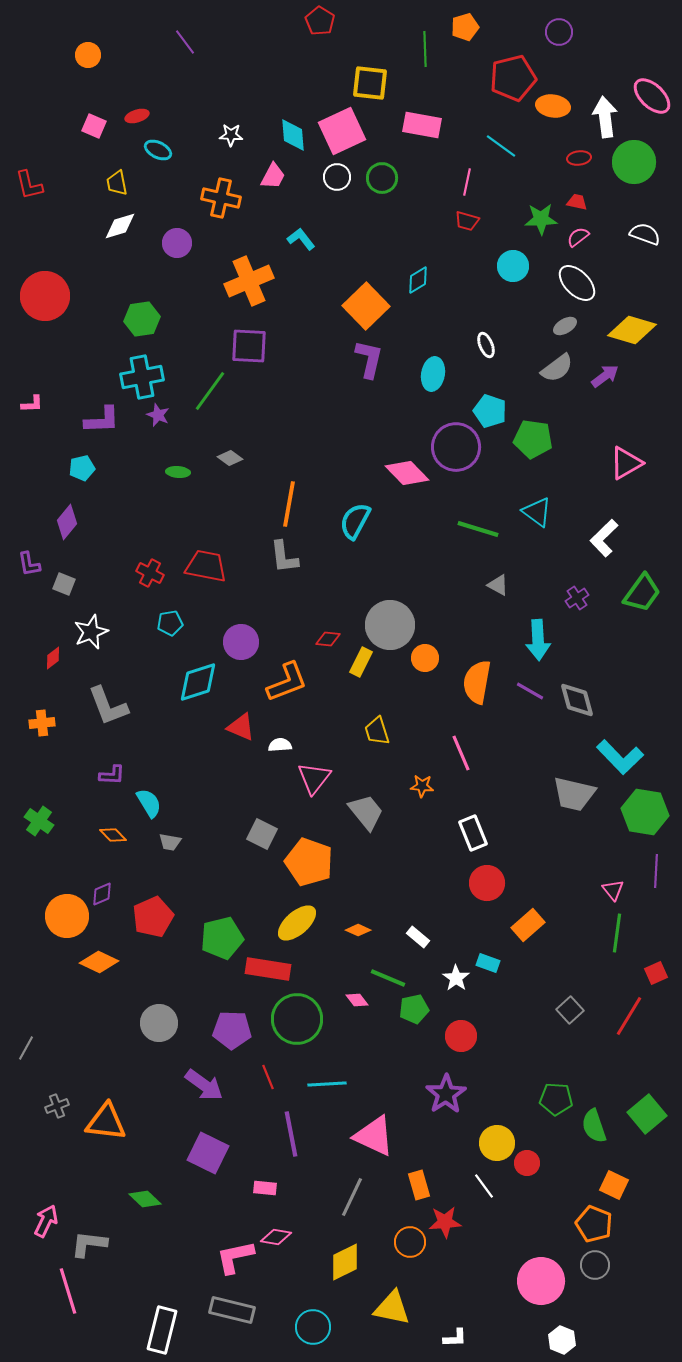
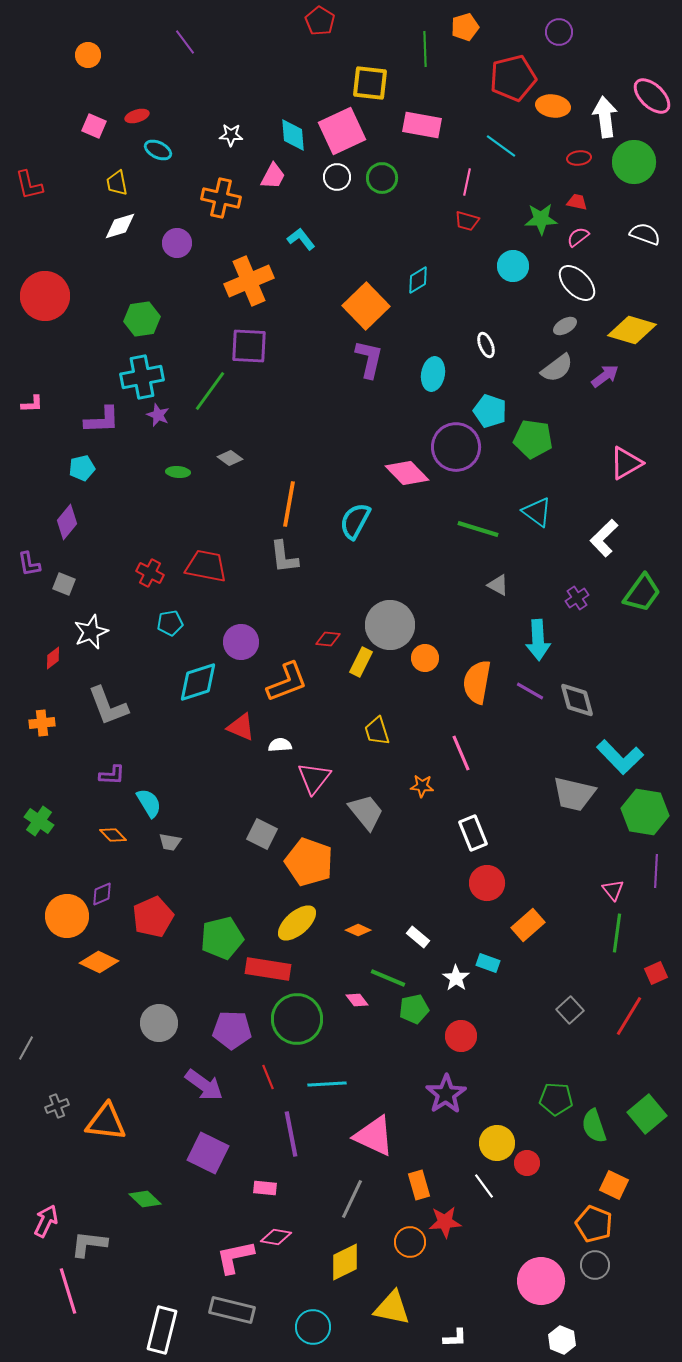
gray line at (352, 1197): moved 2 px down
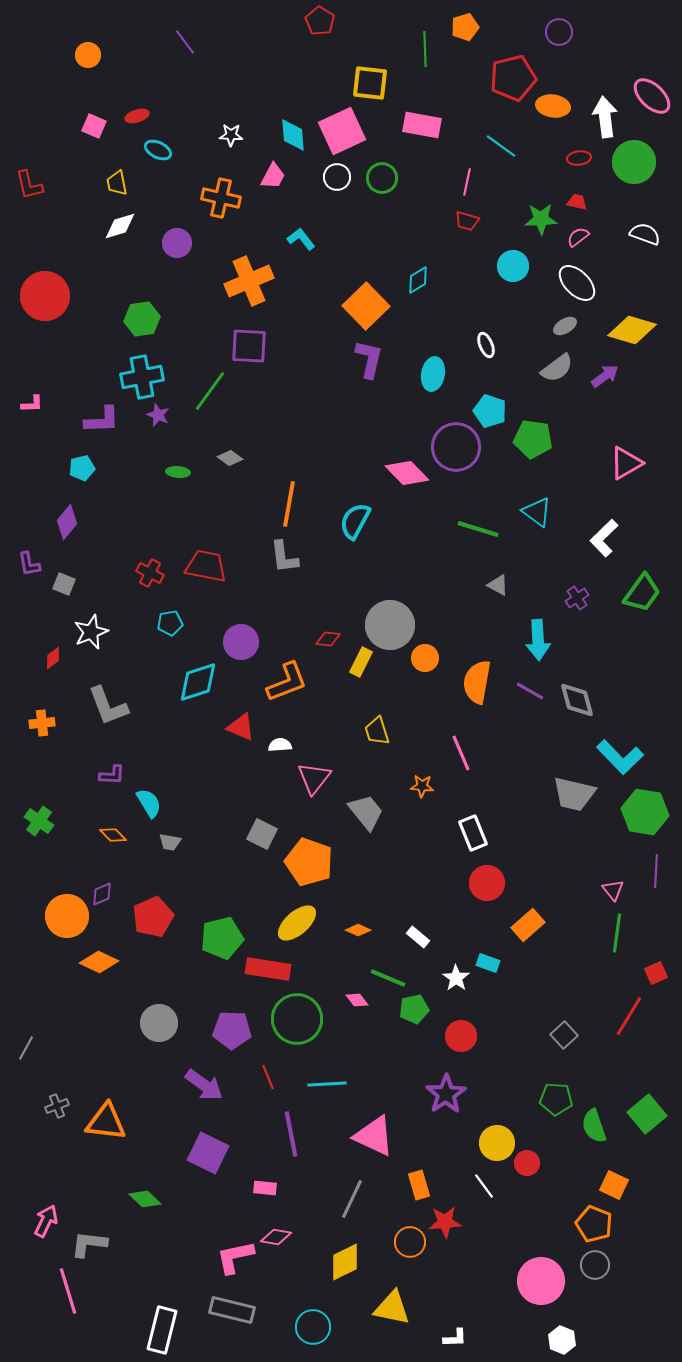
gray square at (570, 1010): moved 6 px left, 25 px down
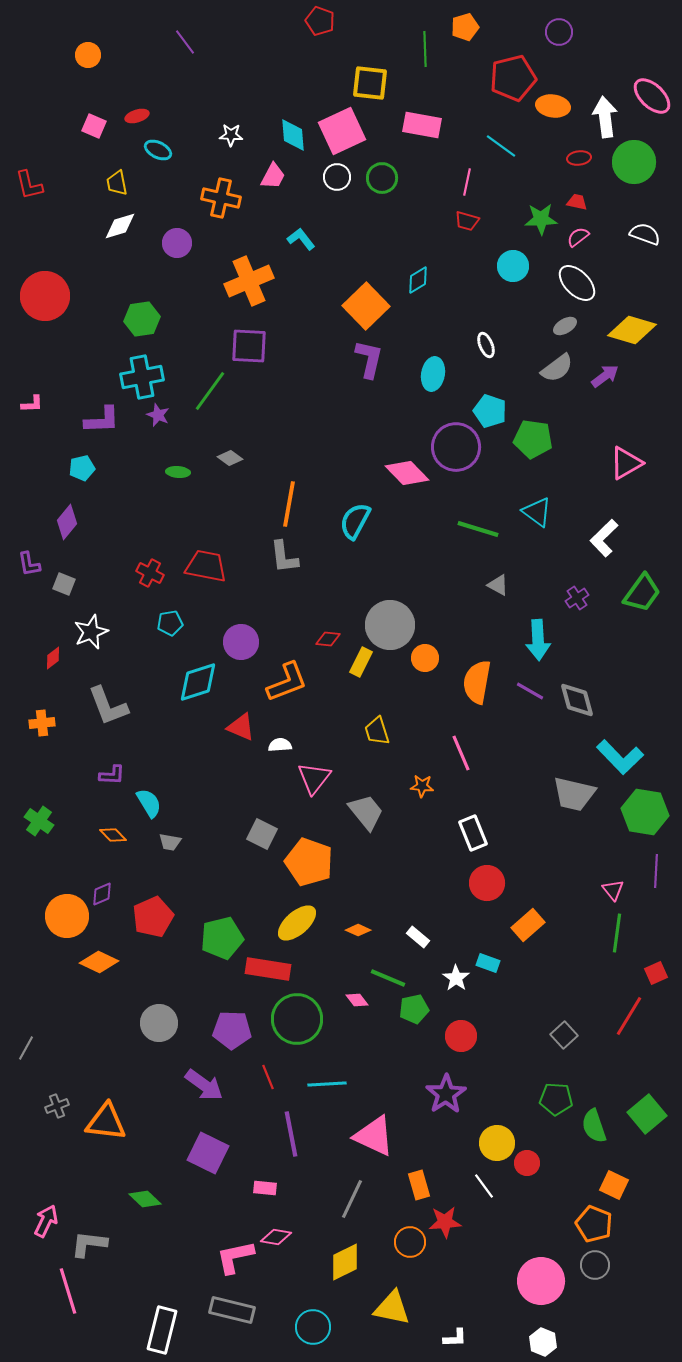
red pentagon at (320, 21): rotated 12 degrees counterclockwise
white hexagon at (562, 1340): moved 19 px left, 2 px down
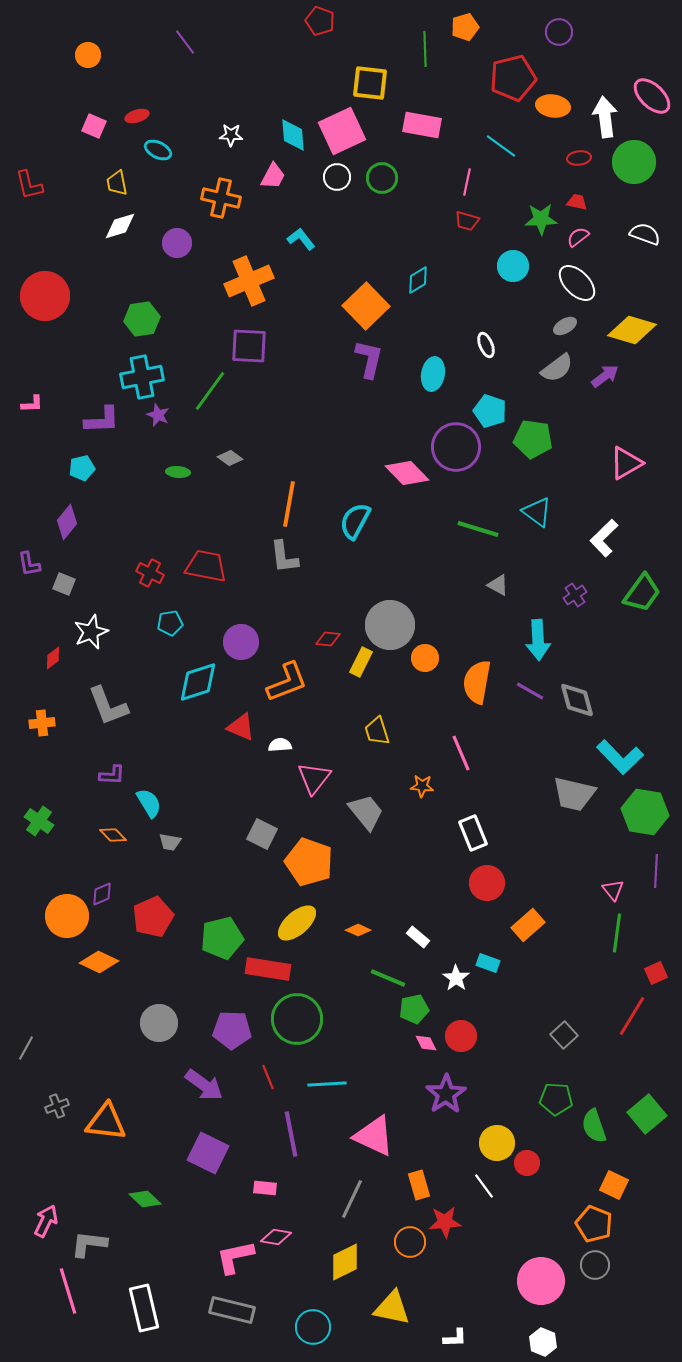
purple cross at (577, 598): moved 2 px left, 3 px up
pink diamond at (357, 1000): moved 69 px right, 43 px down; rotated 10 degrees clockwise
red line at (629, 1016): moved 3 px right
white rectangle at (162, 1330): moved 18 px left, 22 px up; rotated 27 degrees counterclockwise
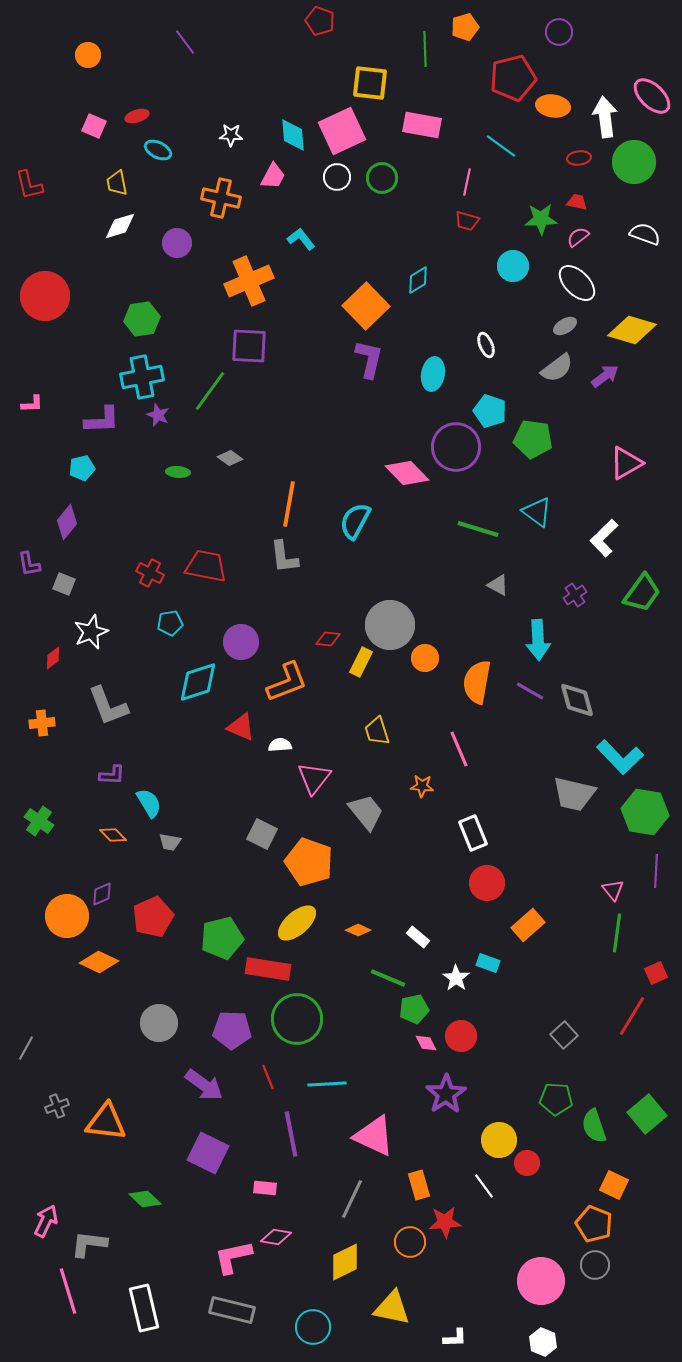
pink line at (461, 753): moved 2 px left, 4 px up
yellow circle at (497, 1143): moved 2 px right, 3 px up
pink L-shape at (235, 1257): moved 2 px left
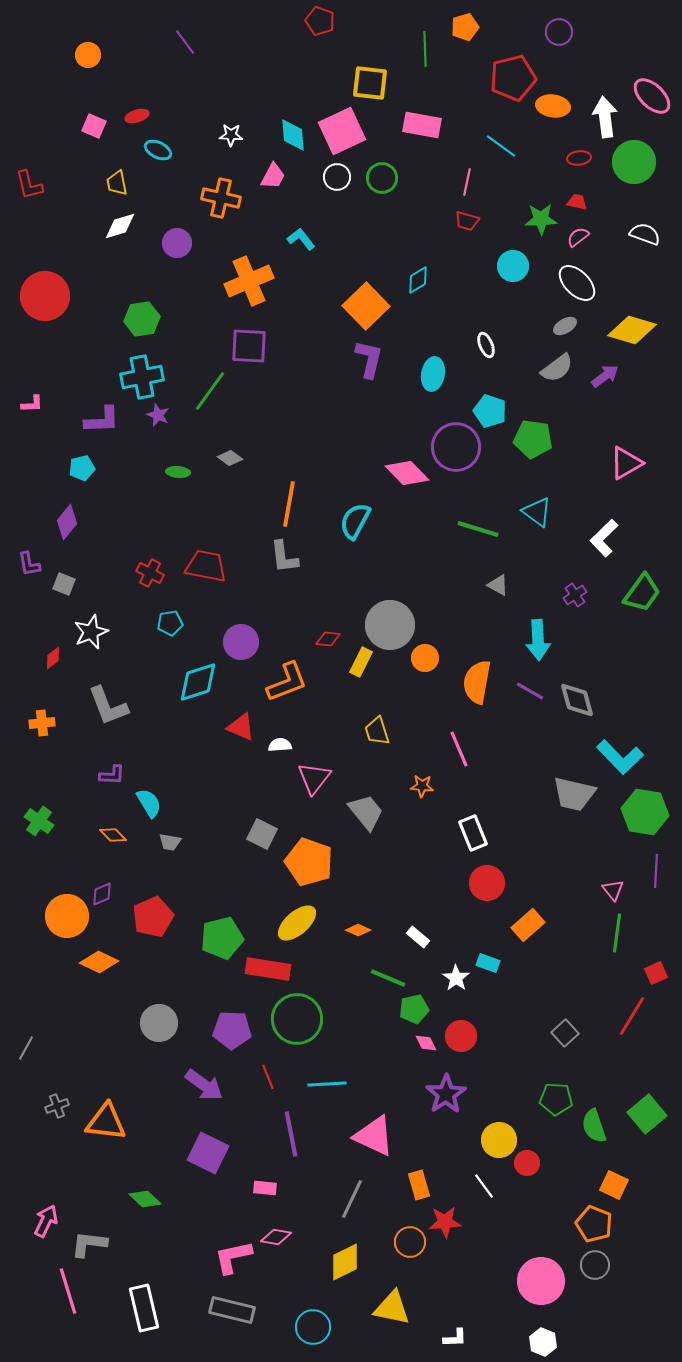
gray square at (564, 1035): moved 1 px right, 2 px up
